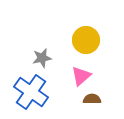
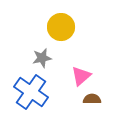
yellow circle: moved 25 px left, 13 px up
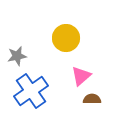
yellow circle: moved 5 px right, 11 px down
gray star: moved 25 px left, 2 px up
blue cross: moved 1 px up; rotated 20 degrees clockwise
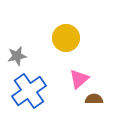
pink triangle: moved 2 px left, 3 px down
blue cross: moved 2 px left
brown semicircle: moved 2 px right
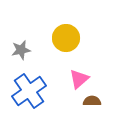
gray star: moved 4 px right, 6 px up
brown semicircle: moved 2 px left, 2 px down
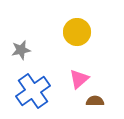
yellow circle: moved 11 px right, 6 px up
blue cross: moved 4 px right
brown semicircle: moved 3 px right
